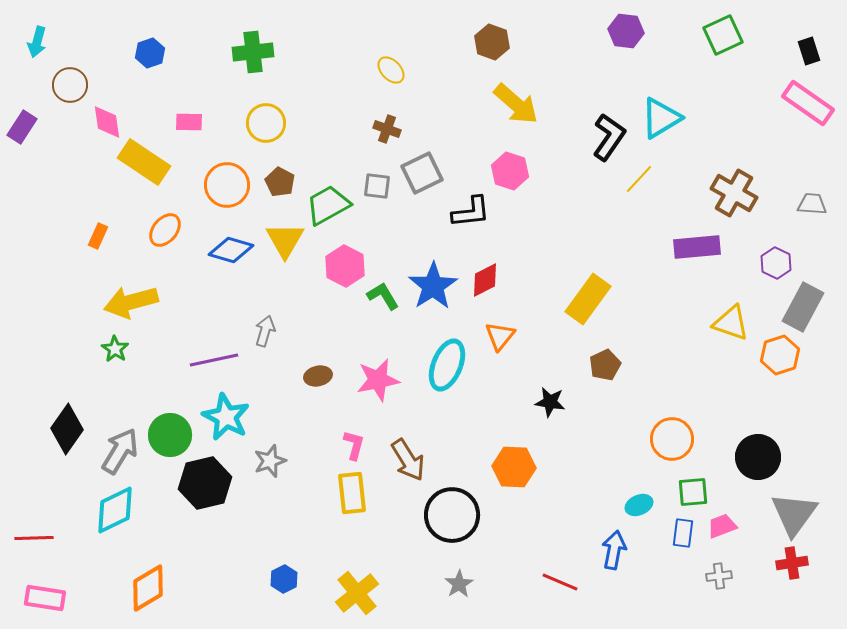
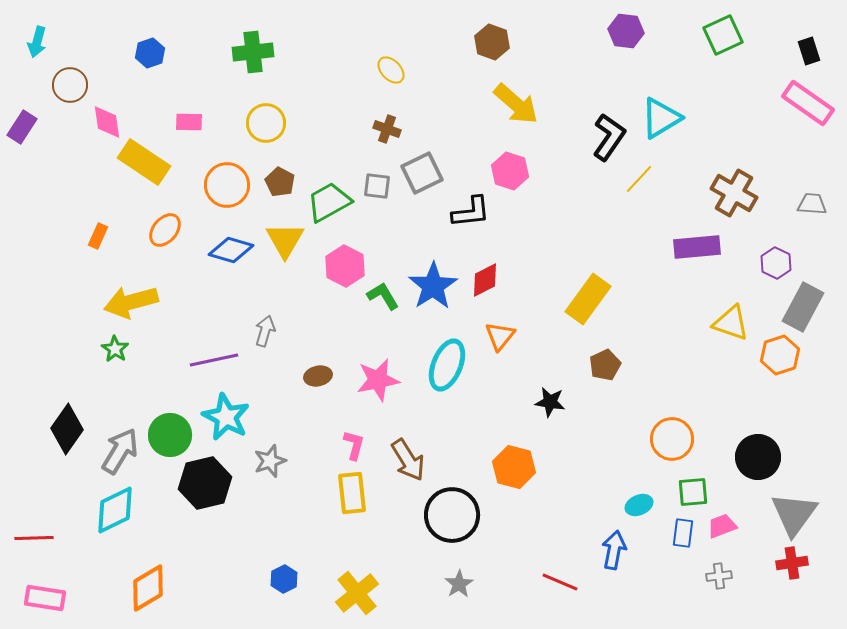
green trapezoid at (328, 205): moved 1 px right, 3 px up
orange hexagon at (514, 467): rotated 12 degrees clockwise
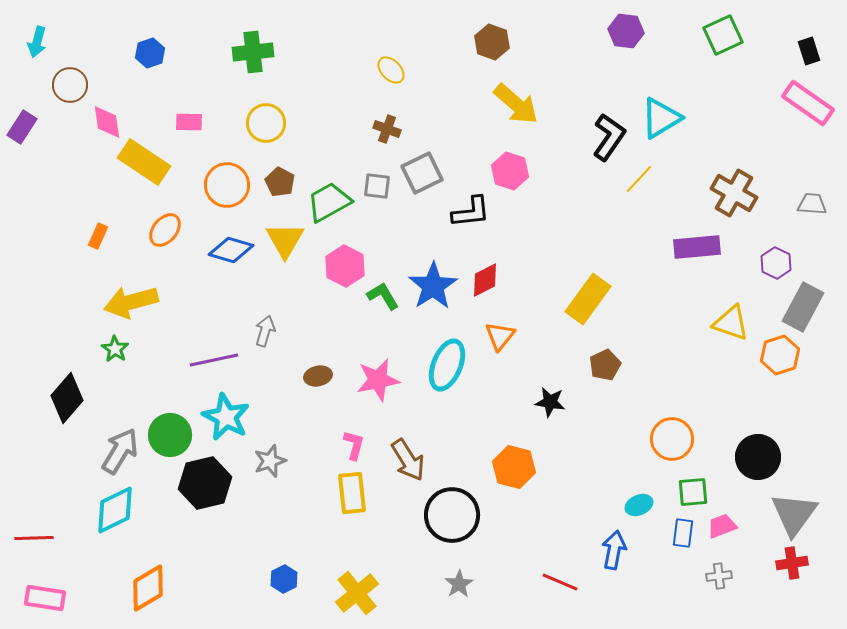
black diamond at (67, 429): moved 31 px up; rotated 6 degrees clockwise
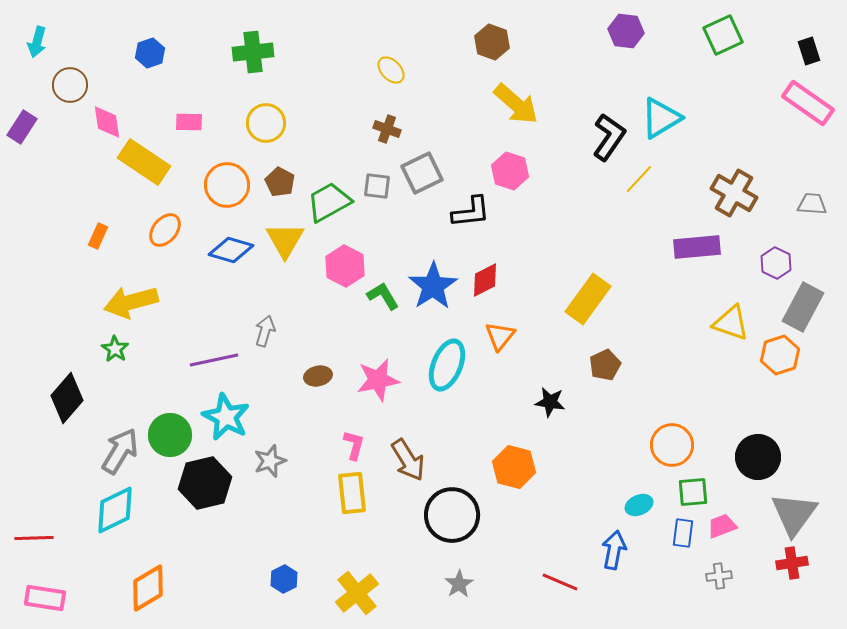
orange circle at (672, 439): moved 6 px down
